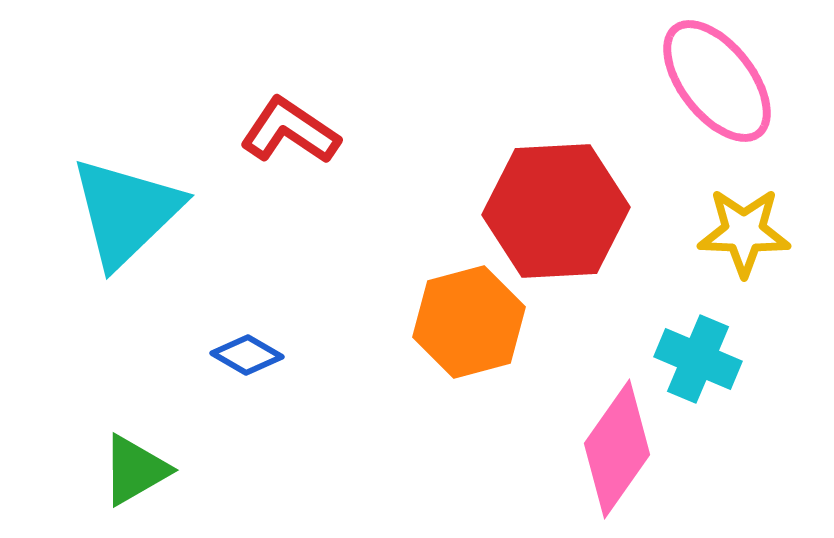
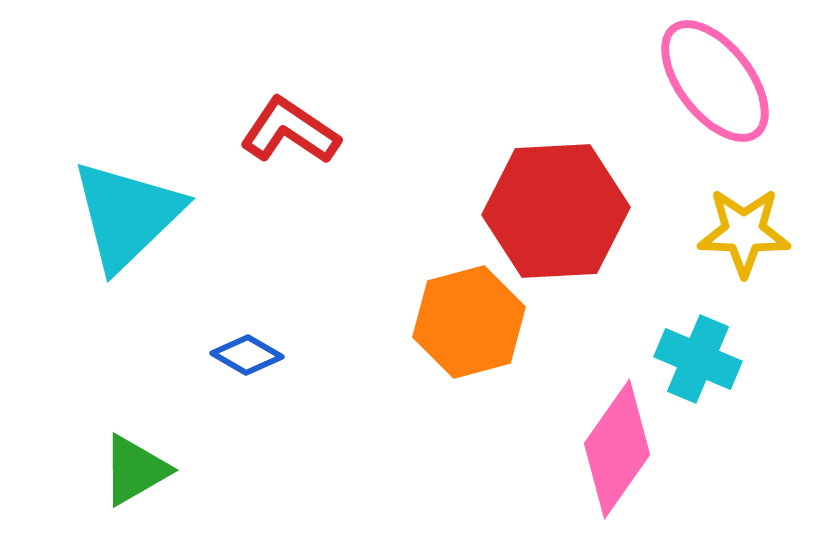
pink ellipse: moved 2 px left
cyan triangle: moved 1 px right, 3 px down
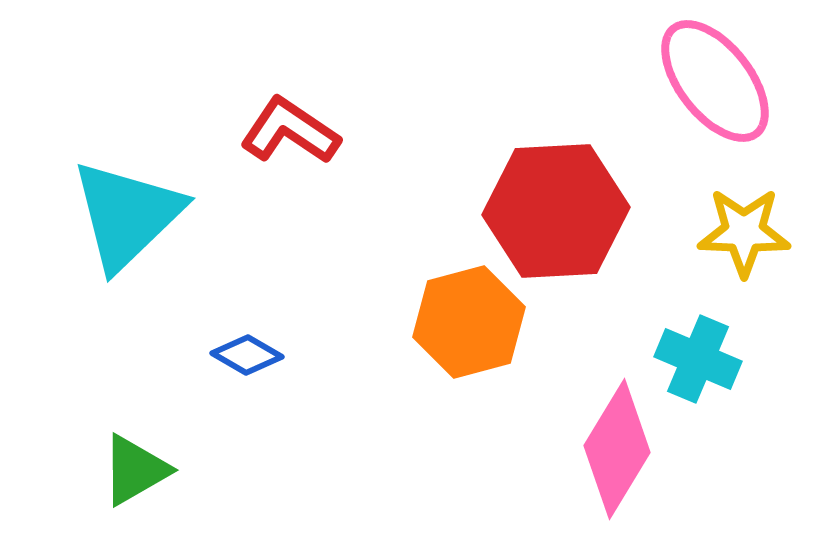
pink diamond: rotated 4 degrees counterclockwise
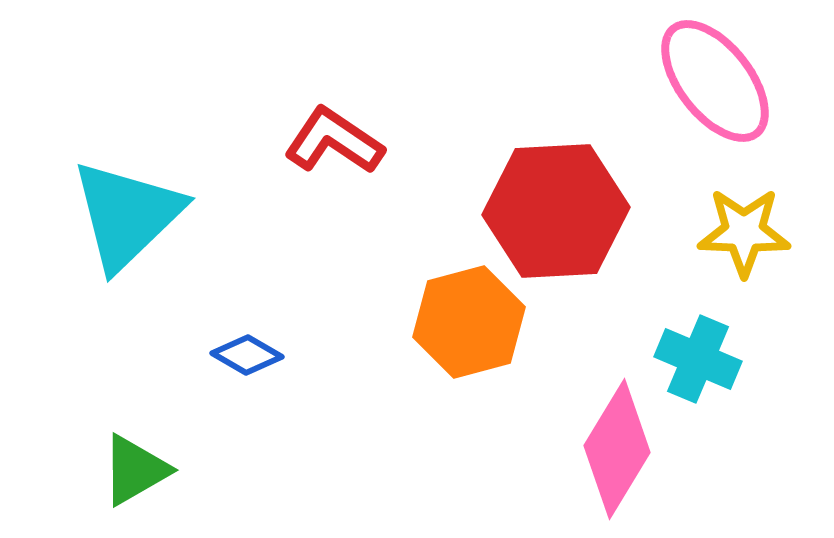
red L-shape: moved 44 px right, 10 px down
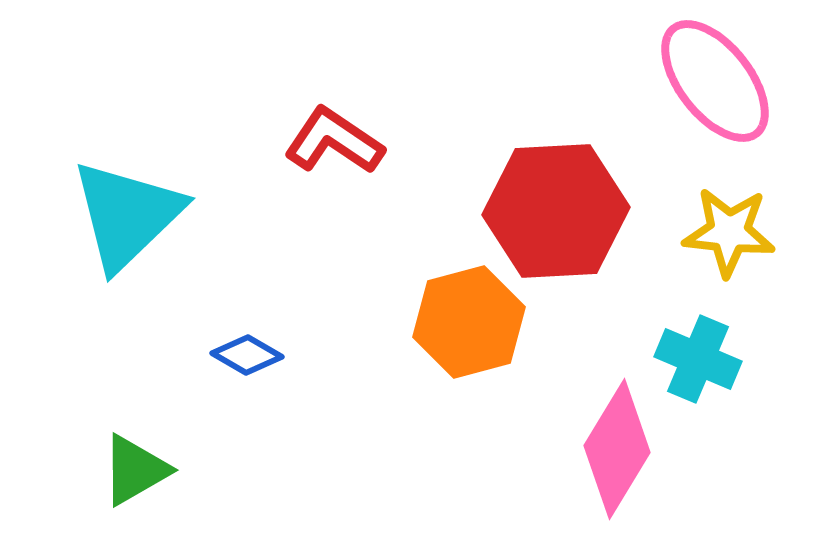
yellow star: moved 15 px left; rotated 4 degrees clockwise
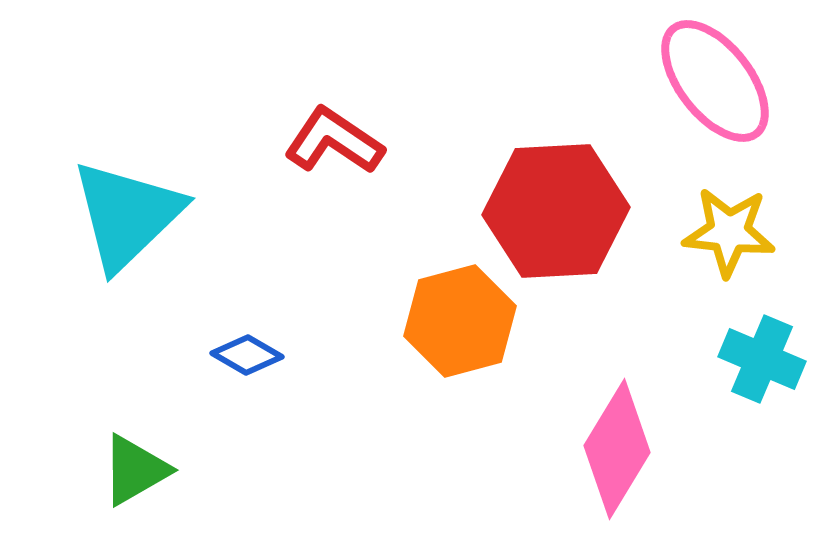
orange hexagon: moved 9 px left, 1 px up
cyan cross: moved 64 px right
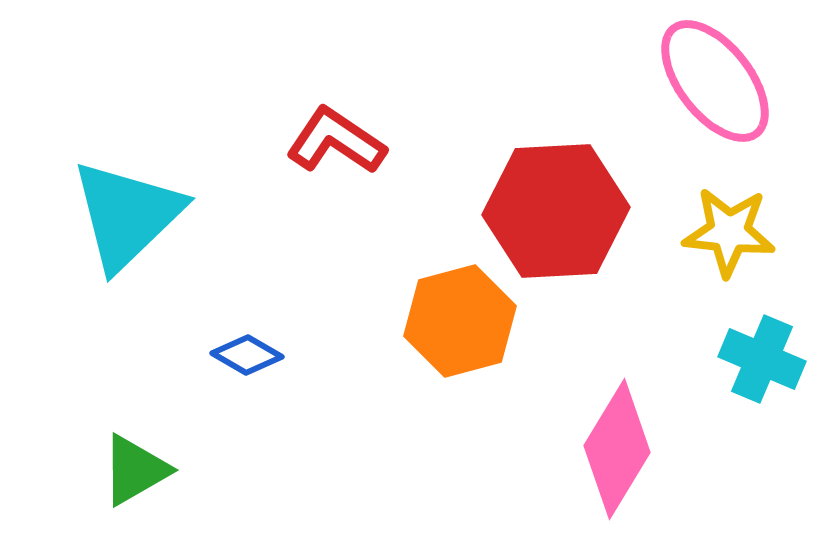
red L-shape: moved 2 px right
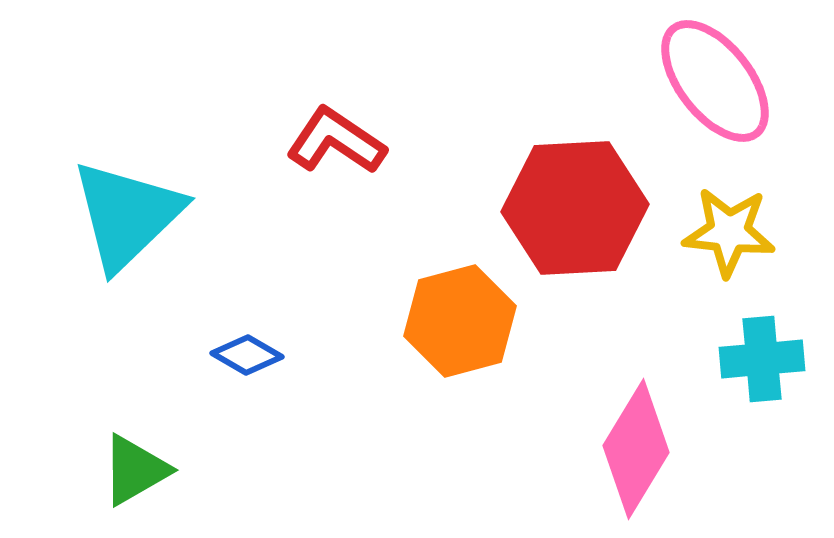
red hexagon: moved 19 px right, 3 px up
cyan cross: rotated 28 degrees counterclockwise
pink diamond: moved 19 px right
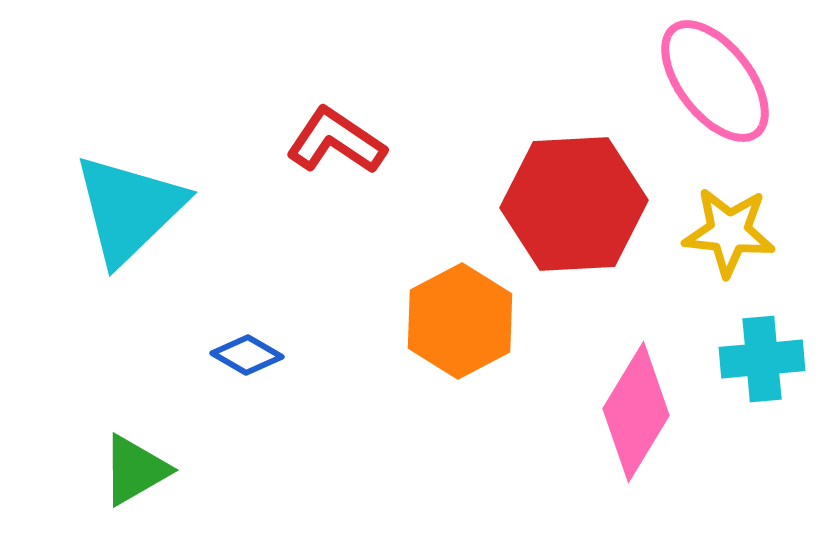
red hexagon: moved 1 px left, 4 px up
cyan triangle: moved 2 px right, 6 px up
orange hexagon: rotated 13 degrees counterclockwise
pink diamond: moved 37 px up
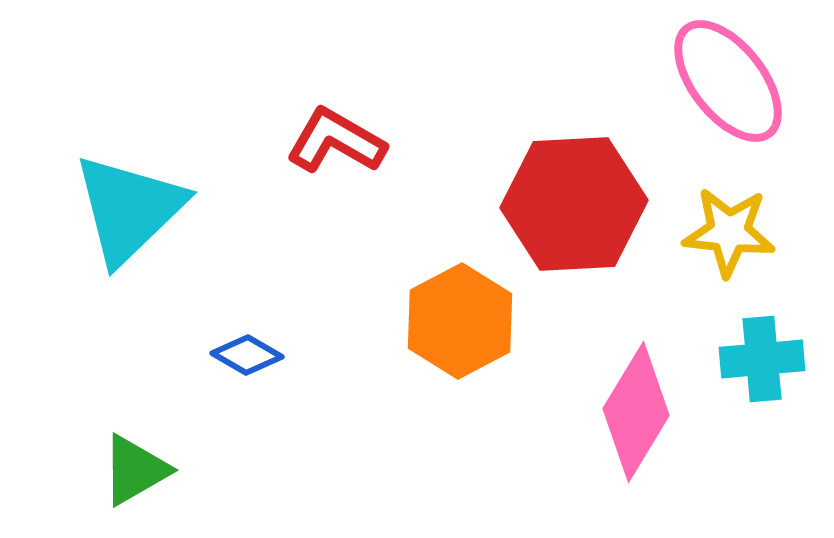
pink ellipse: moved 13 px right
red L-shape: rotated 4 degrees counterclockwise
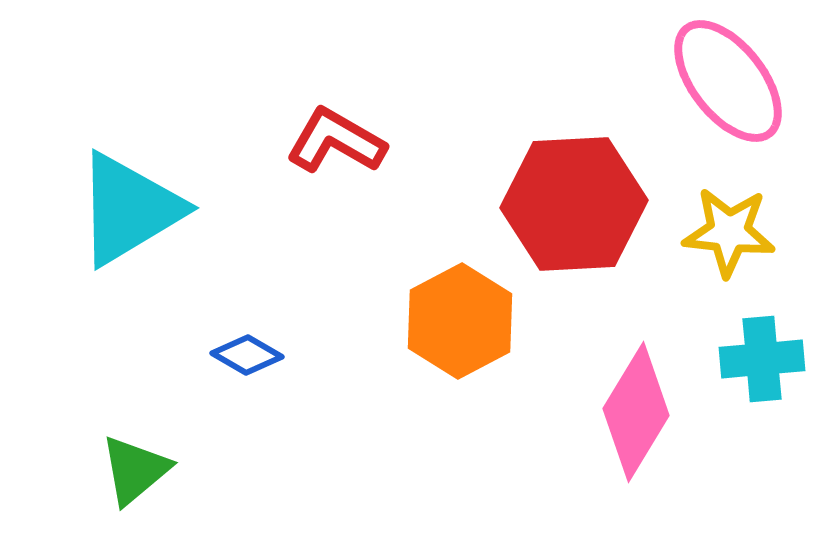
cyan triangle: rotated 13 degrees clockwise
green triangle: rotated 10 degrees counterclockwise
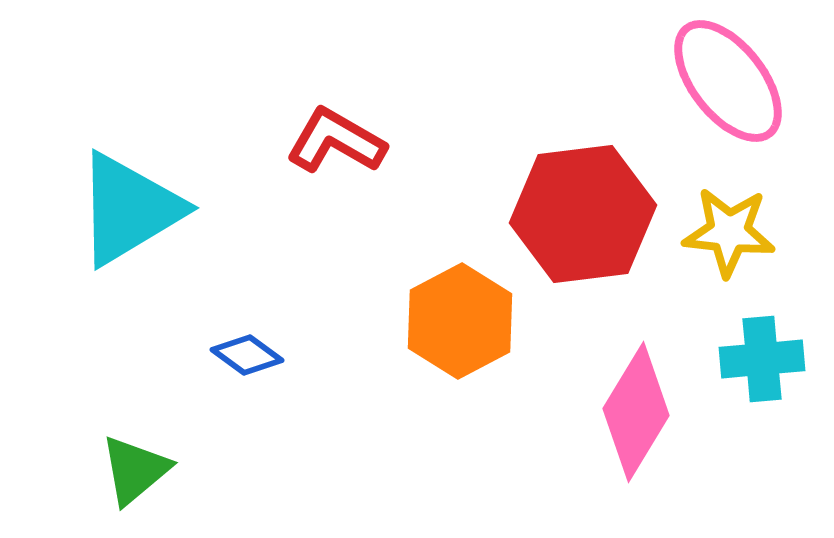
red hexagon: moved 9 px right, 10 px down; rotated 4 degrees counterclockwise
blue diamond: rotated 6 degrees clockwise
